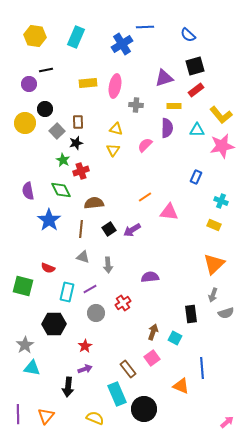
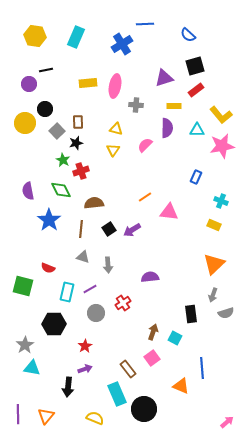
blue line at (145, 27): moved 3 px up
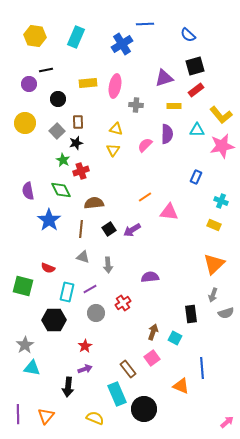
black circle at (45, 109): moved 13 px right, 10 px up
purple semicircle at (167, 128): moved 6 px down
black hexagon at (54, 324): moved 4 px up
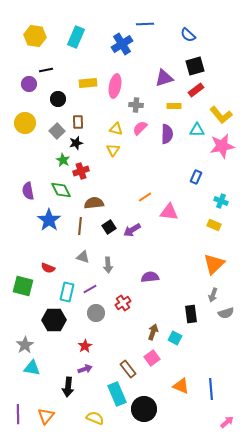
pink semicircle at (145, 145): moved 5 px left, 17 px up
brown line at (81, 229): moved 1 px left, 3 px up
black square at (109, 229): moved 2 px up
blue line at (202, 368): moved 9 px right, 21 px down
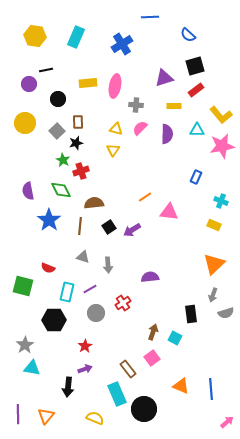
blue line at (145, 24): moved 5 px right, 7 px up
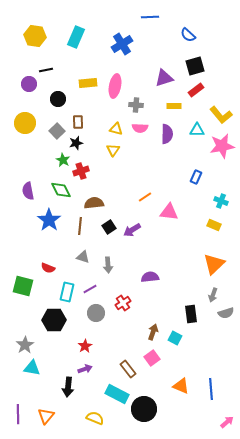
pink semicircle at (140, 128): rotated 133 degrees counterclockwise
cyan rectangle at (117, 394): rotated 40 degrees counterclockwise
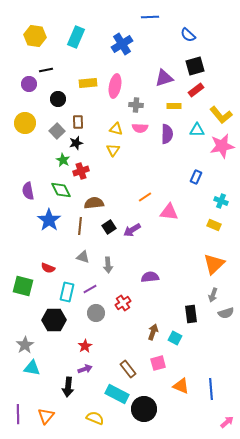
pink square at (152, 358): moved 6 px right, 5 px down; rotated 21 degrees clockwise
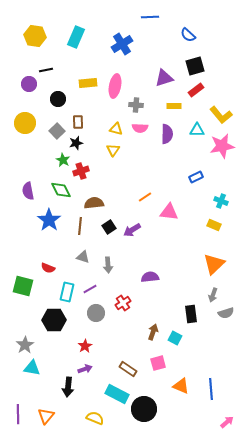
blue rectangle at (196, 177): rotated 40 degrees clockwise
brown rectangle at (128, 369): rotated 18 degrees counterclockwise
